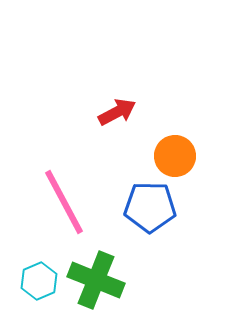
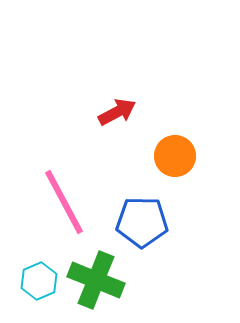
blue pentagon: moved 8 px left, 15 px down
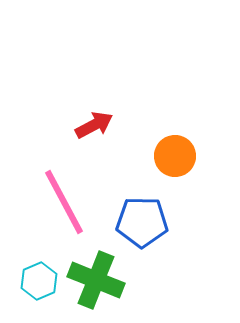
red arrow: moved 23 px left, 13 px down
